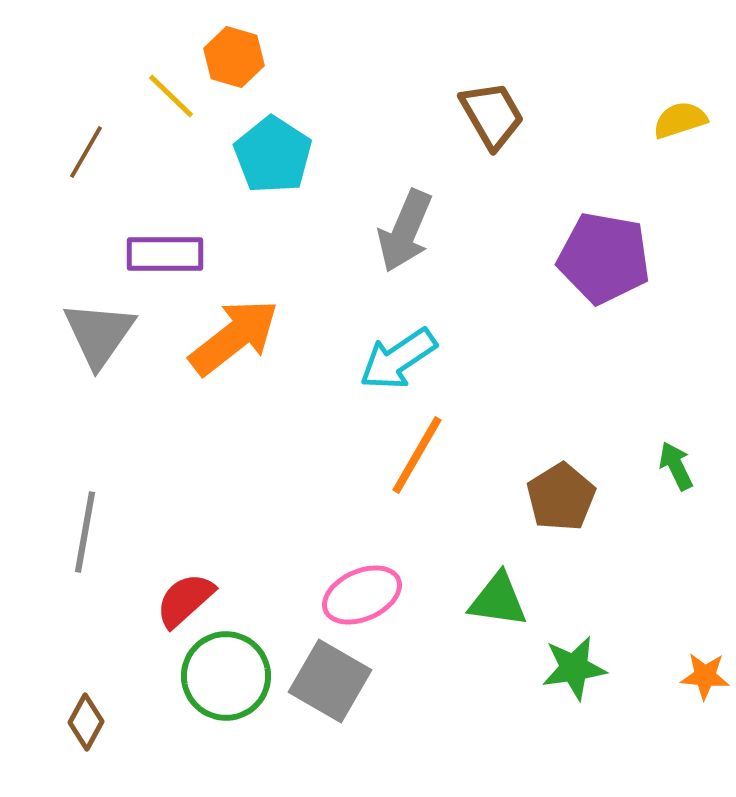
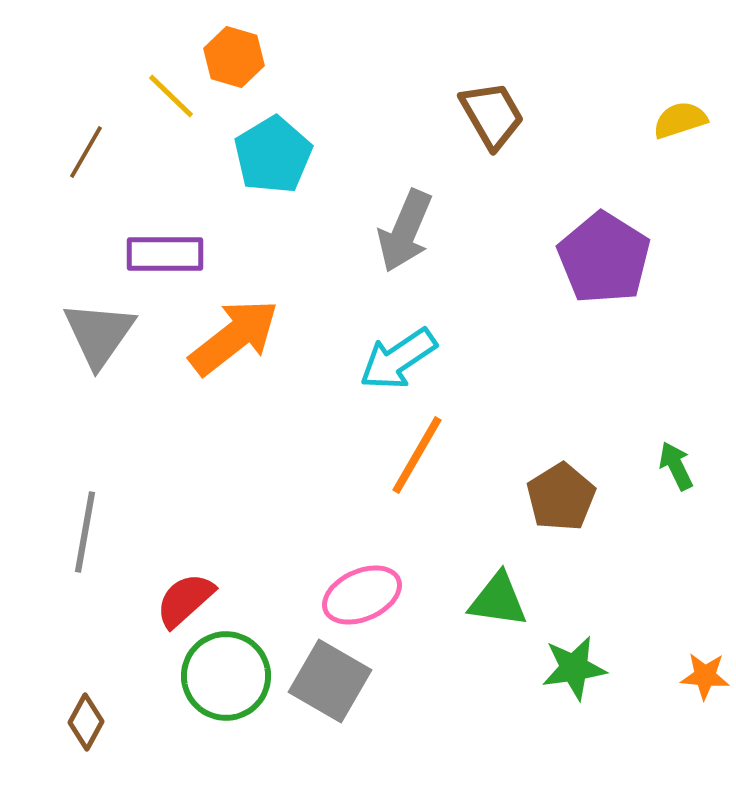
cyan pentagon: rotated 8 degrees clockwise
purple pentagon: rotated 22 degrees clockwise
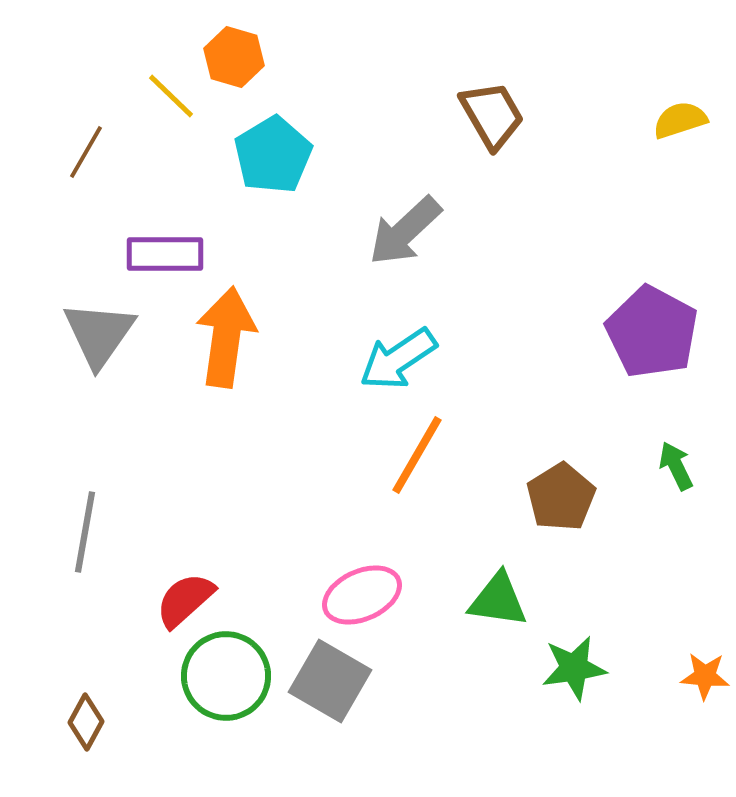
gray arrow: rotated 24 degrees clockwise
purple pentagon: moved 48 px right, 74 px down; rotated 4 degrees counterclockwise
orange arrow: moved 8 px left; rotated 44 degrees counterclockwise
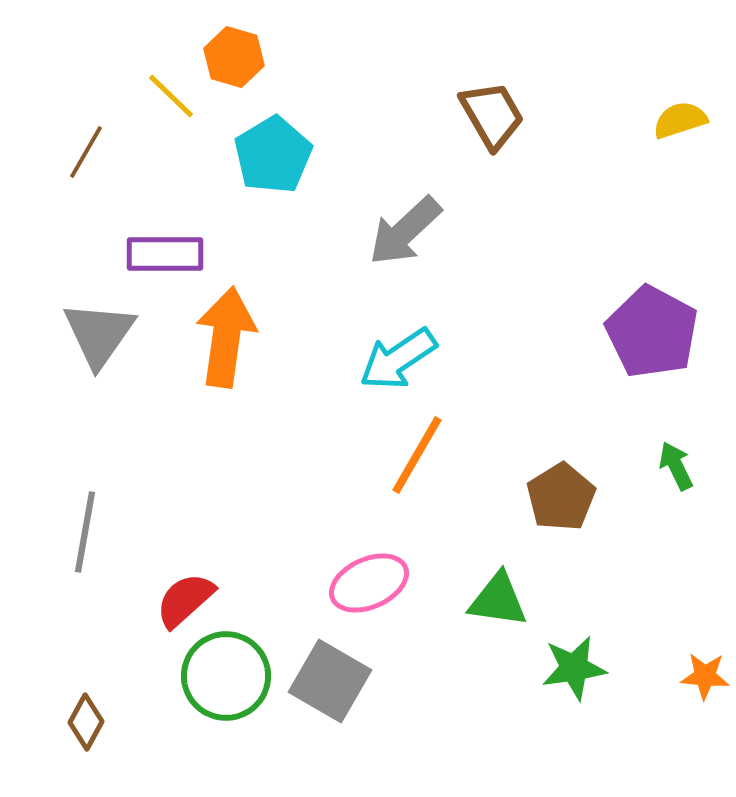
pink ellipse: moved 7 px right, 12 px up
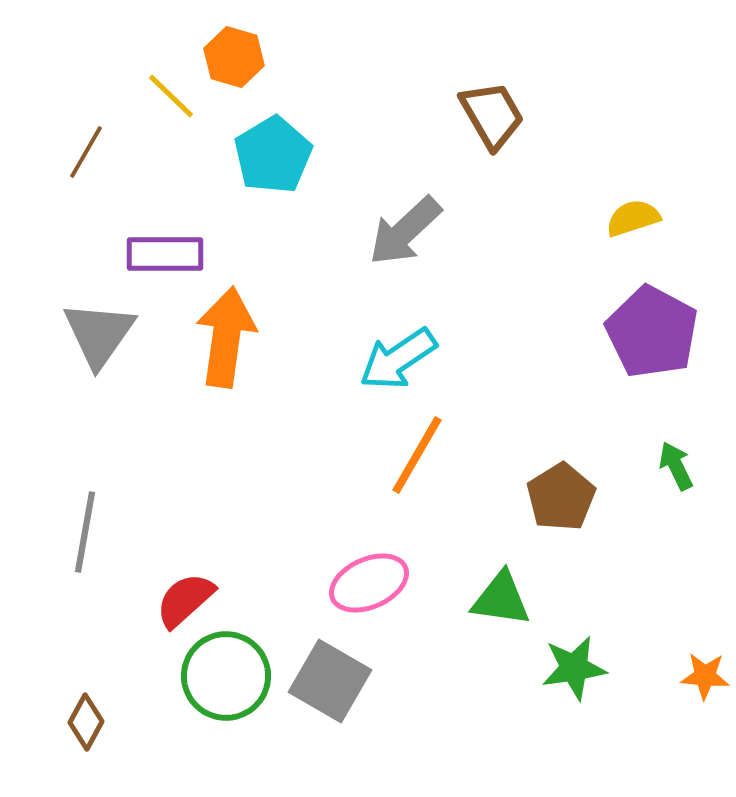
yellow semicircle: moved 47 px left, 98 px down
green triangle: moved 3 px right, 1 px up
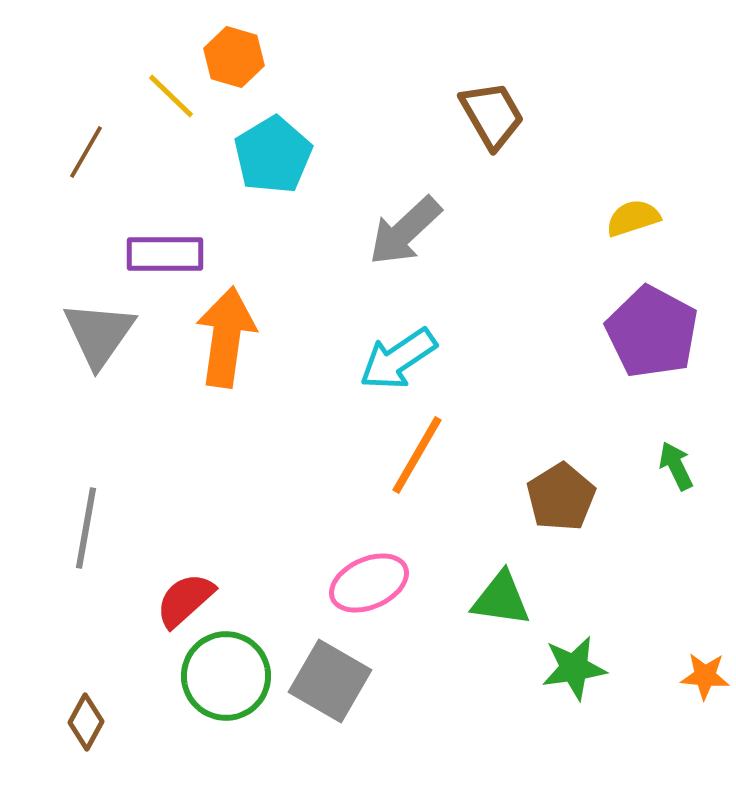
gray line: moved 1 px right, 4 px up
